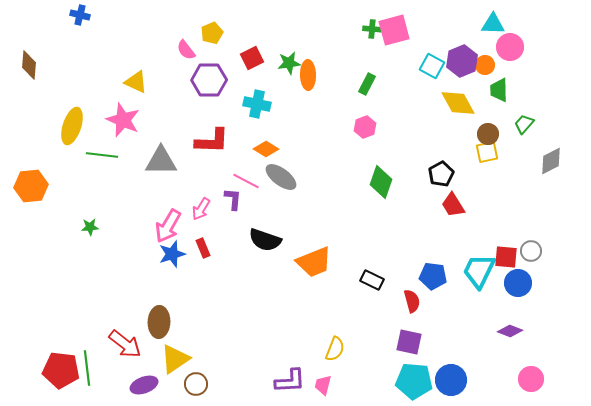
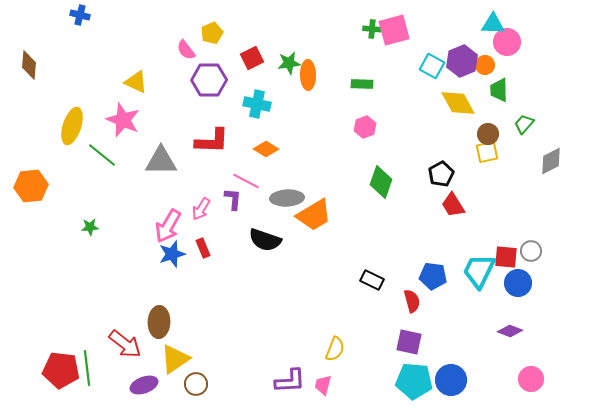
pink circle at (510, 47): moved 3 px left, 5 px up
green rectangle at (367, 84): moved 5 px left; rotated 65 degrees clockwise
green line at (102, 155): rotated 32 degrees clockwise
gray ellipse at (281, 177): moved 6 px right, 21 px down; rotated 40 degrees counterclockwise
orange trapezoid at (314, 262): moved 47 px up; rotated 9 degrees counterclockwise
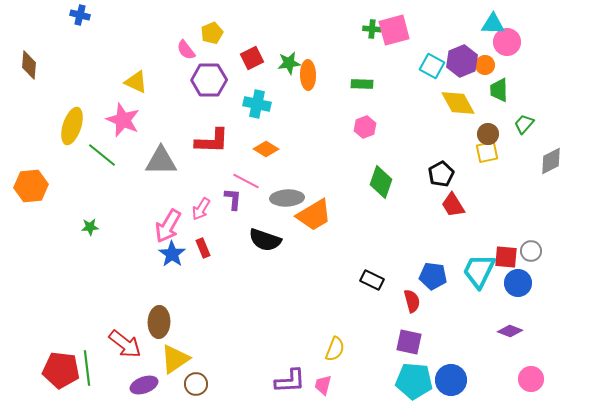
blue star at (172, 254): rotated 20 degrees counterclockwise
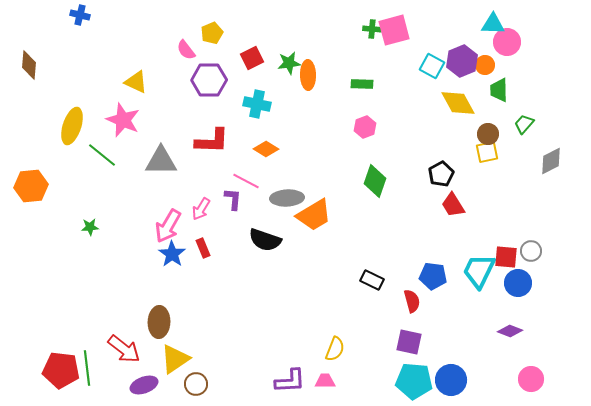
green diamond at (381, 182): moved 6 px left, 1 px up
red arrow at (125, 344): moved 1 px left, 5 px down
pink trapezoid at (323, 385): moved 2 px right, 4 px up; rotated 75 degrees clockwise
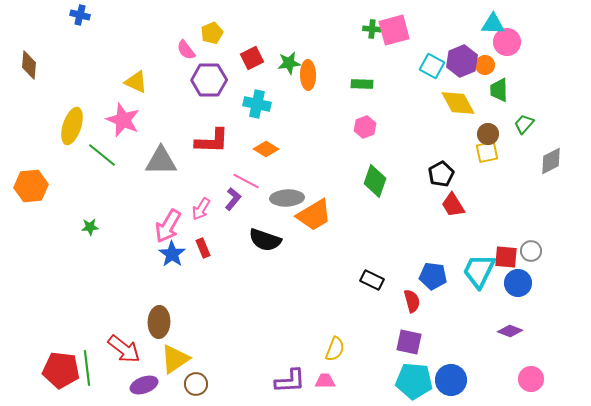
purple L-shape at (233, 199): rotated 35 degrees clockwise
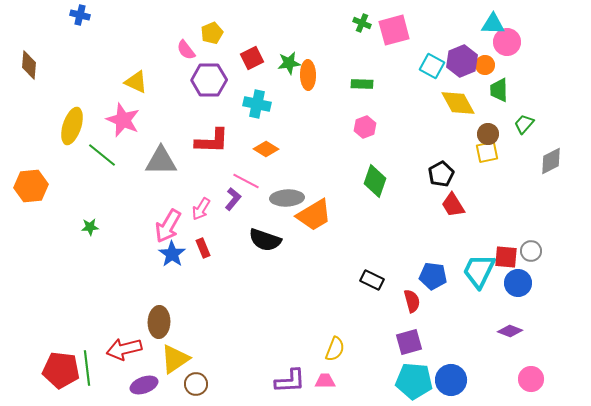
green cross at (372, 29): moved 10 px left, 6 px up; rotated 18 degrees clockwise
purple square at (409, 342): rotated 28 degrees counterclockwise
red arrow at (124, 349): rotated 128 degrees clockwise
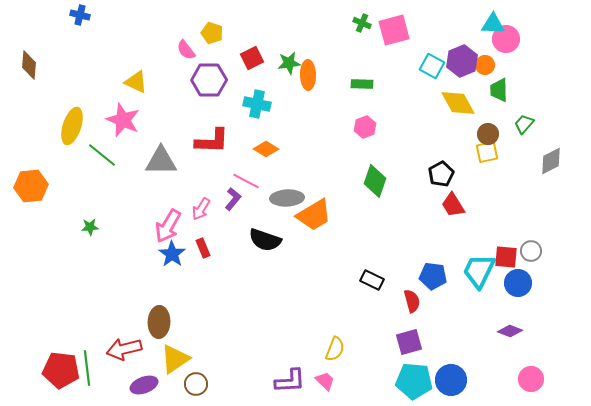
yellow pentagon at (212, 33): rotated 30 degrees counterclockwise
pink circle at (507, 42): moved 1 px left, 3 px up
pink trapezoid at (325, 381): rotated 45 degrees clockwise
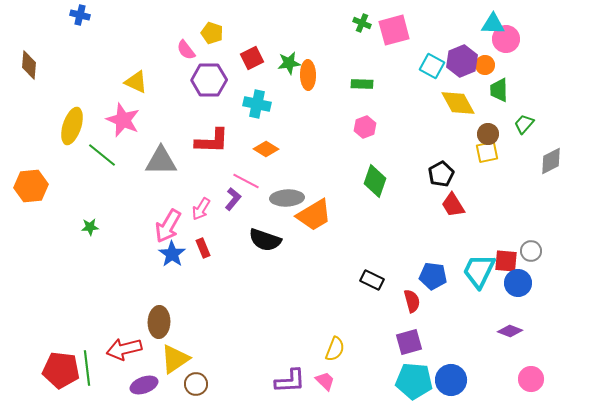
red square at (506, 257): moved 4 px down
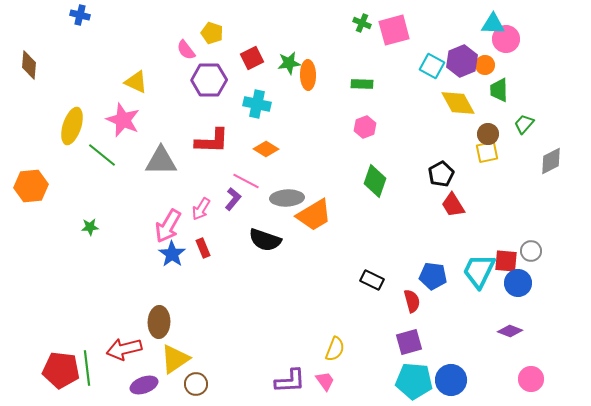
pink trapezoid at (325, 381): rotated 10 degrees clockwise
